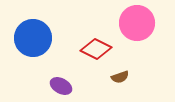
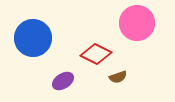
red diamond: moved 5 px down
brown semicircle: moved 2 px left
purple ellipse: moved 2 px right, 5 px up; rotated 60 degrees counterclockwise
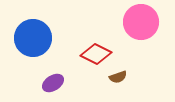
pink circle: moved 4 px right, 1 px up
purple ellipse: moved 10 px left, 2 px down
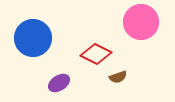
purple ellipse: moved 6 px right
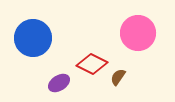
pink circle: moved 3 px left, 11 px down
red diamond: moved 4 px left, 10 px down
brown semicircle: rotated 144 degrees clockwise
